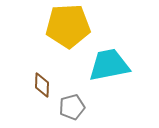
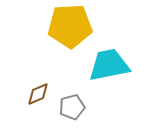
yellow pentagon: moved 2 px right
brown diamond: moved 4 px left, 9 px down; rotated 65 degrees clockwise
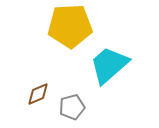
cyan trapezoid: rotated 30 degrees counterclockwise
